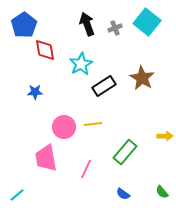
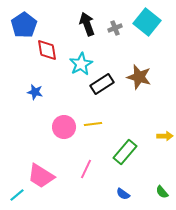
red diamond: moved 2 px right
brown star: moved 3 px left, 1 px up; rotated 15 degrees counterclockwise
black rectangle: moved 2 px left, 2 px up
blue star: rotated 14 degrees clockwise
pink trapezoid: moved 5 px left, 18 px down; rotated 48 degrees counterclockwise
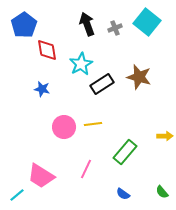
blue star: moved 7 px right, 3 px up
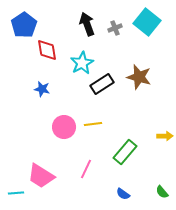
cyan star: moved 1 px right, 1 px up
cyan line: moved 1 px left, 2 px up; rotated 35 degrees clockwise
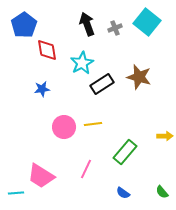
blue star: rotated 21 degrees counterclockwise
blue semicircle: moved 1 px up
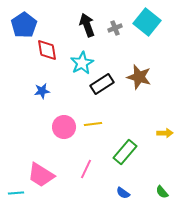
black arrow: moved 1 px down
blue star: moved 2 px down
yellow arrow: moved 3 px up
pink trapezoid: moved 1 px up
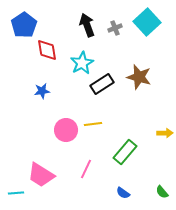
cyan square: rotated 8 degrees clockwise
pink circle: moved 2 px right, 3 px down
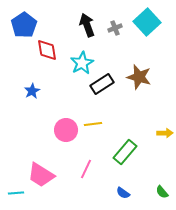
blue star: moved 10 px left; rotated 21 degrees counterclockwise
